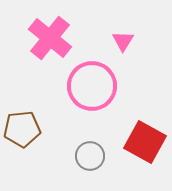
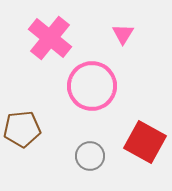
pink triangle: moved 7 px up
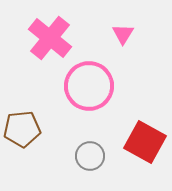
pink circle: moved 3 px left
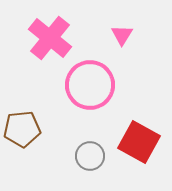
pink triangle: moved 1 px left, 1 px down
pink circle: moved 1 px right, 1 px up
red square: moved 6 px left
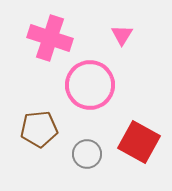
pink cross: rotated 21 degrees counterclockwise
brown pentagon: moved 17 px right
gray circle: moved 3 px left, 2 px up
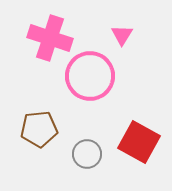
pink circle: moved 9 px up
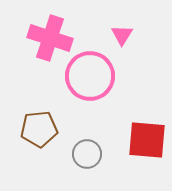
red square: moved 8 px right, 2 px up; rotated 24 degrees counterclockwise
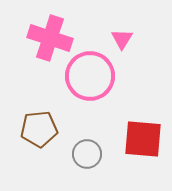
pink triangle: moved 4 px down
red square: moved 4 px left, 1 px up
